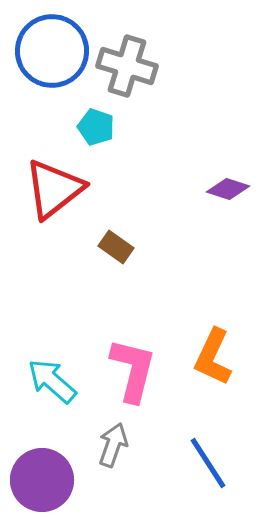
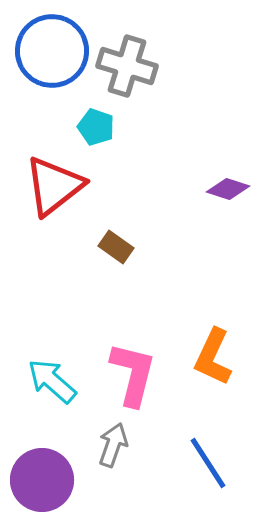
red triangle: moved 3 px up
pink L-shape: moved 4 px down
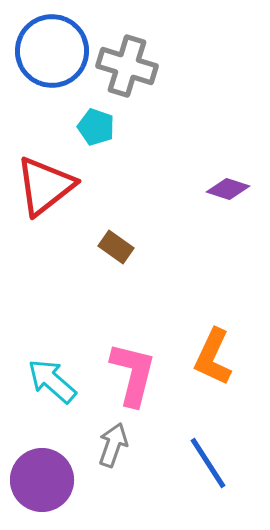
red triangle: moved 9 px left
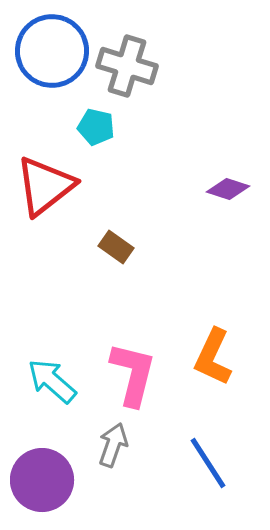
cyan pentagon: rotated 6 degrees counterclockwise
